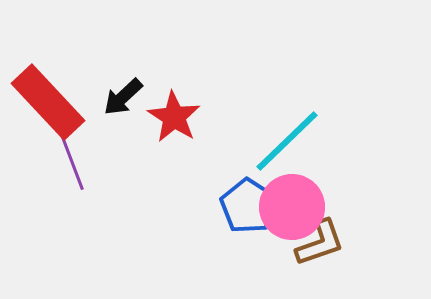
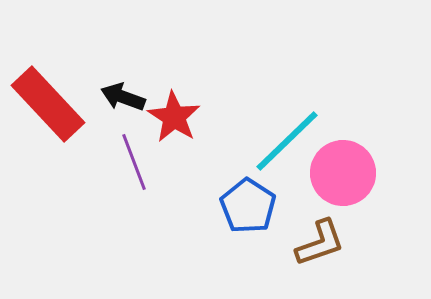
black arrow: rotated 63 degrees clockwise
red rectangle: moved 2 px down
purple line: moved 62 px right
pink circle: moved 51 px right, 34 px up
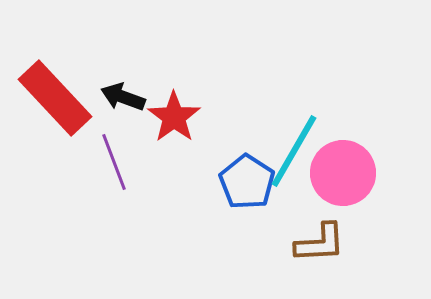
red rectangle: moved 7 px right, 6 px up
red star: rotated 4 degrees clockwise
cyan line: moved 7 px right, 10 px down; rotated 16 degrees counterclockwise
purple line: moved 20 px left
blue pentagon: moved 1 px left, 24 px up
brown L-shape: rotated 16 degrees clockwise
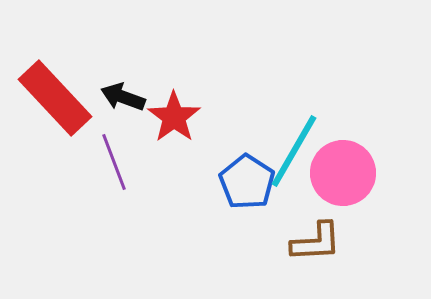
brown L-shape: moved 4 px left, 1 px up
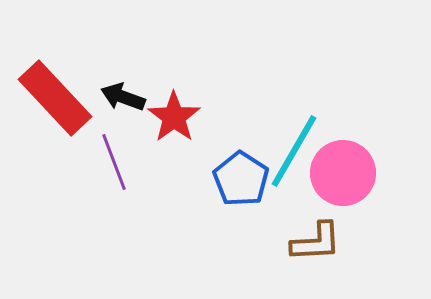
blue pentagon: moved 6 px left, 3 px up
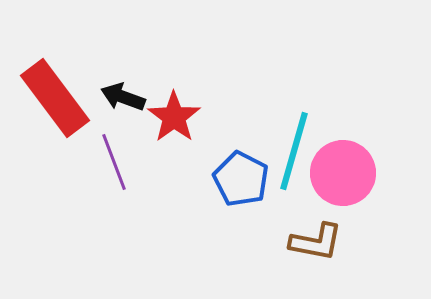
red rectangle: rotated 6 degrees clockwise
cyan line: rotated 14 degrees counterclockwise
blue pentagon: rotated 6 degrees counterclockwise
brown L-shape: rotated 14 degrees clockwise
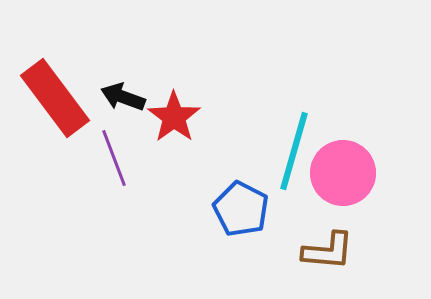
purple line: moved 4 px up
blue pentagon: moved 30 px down
brown L-shape: moved 12 px right, 9 px down; rotated 6 degrees counterclockwise
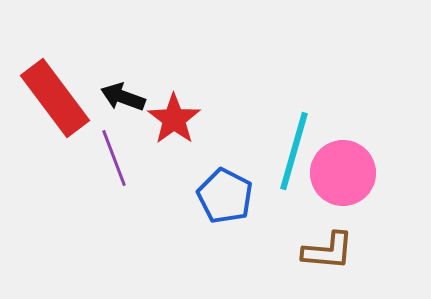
red star: moved 2 px down
blue pentagon: moved 16 px left, 13 px up
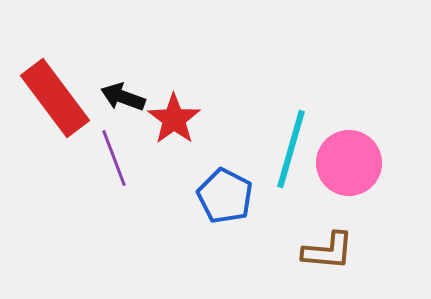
cyan line: moved 3 px left, 2 px up
pink circle: moved 6 px right, 10 px up
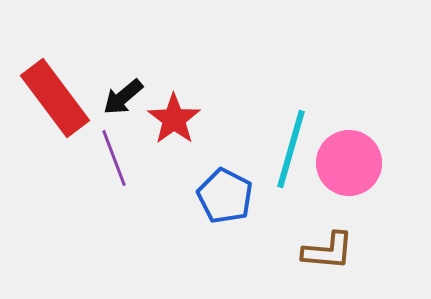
black arrow: rotated 60 degrees counterclockwise
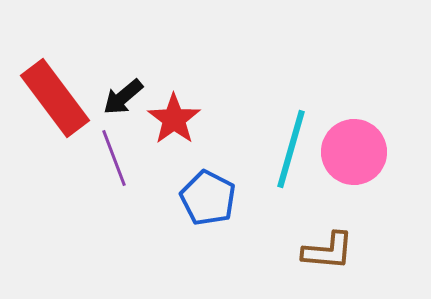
pink circle: moved 5 px right, 11 px up
blue pentagon: moved 17 px left, 2 px down
